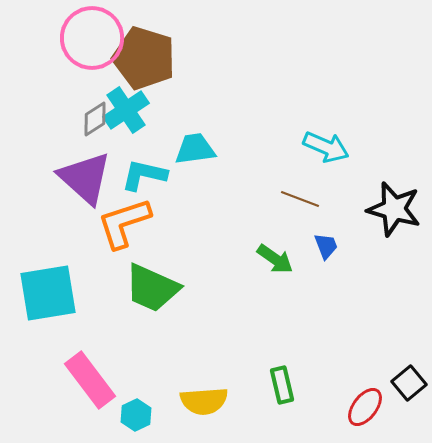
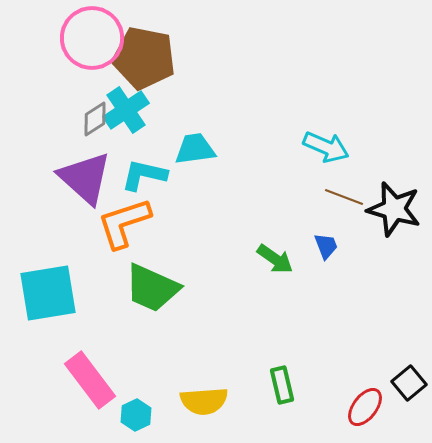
brown pentagon: rotated 6 degrees counterclockwise
brown line: moved 44 px right, 2 px up
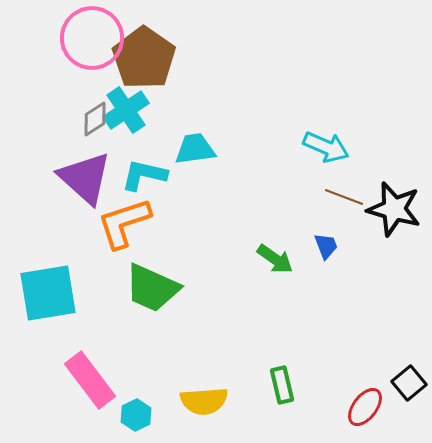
brown pentagon: rotated 24 degrees clockwise
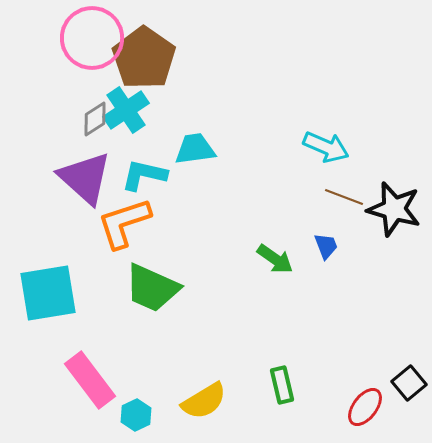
yellow semicircle: rotated 27 degrees counterclockwise
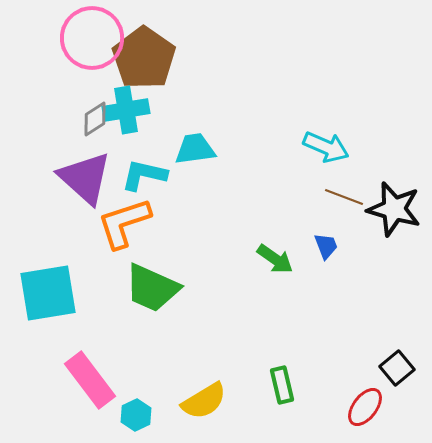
cyan cross: rotated 24 degrees clockwise
black square: moved 12 px left, 15 px up
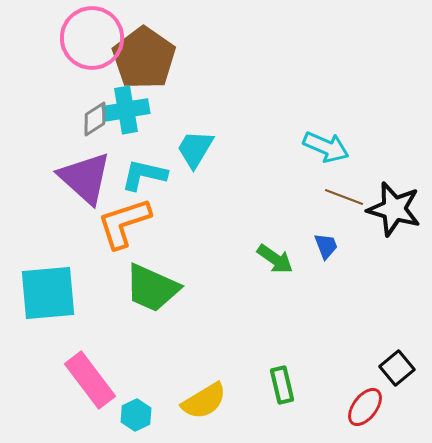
cyan trapezoid: rotated 51 degrees counterclockwise
cyan square: rotated 4 degrees clockwise
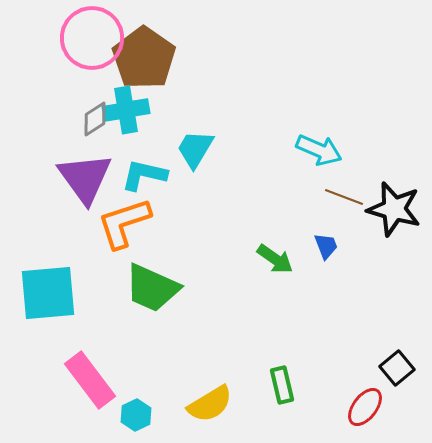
cyan arrow: moved 7 px left, 3 px down
purple triangle: rotated 12 degrees clockwise
yellow semicircle: moved 6 px right, 3 px down
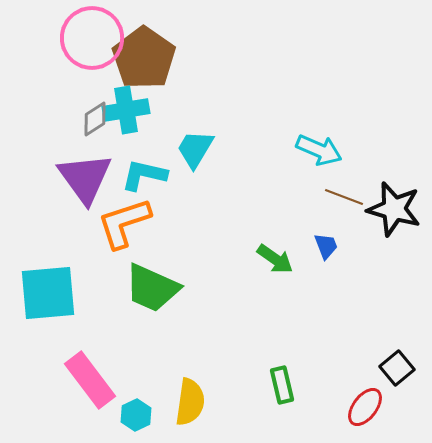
yellow semicircle: moved 20 px left, 2 px up; rotated 51 degrees counterclockwise
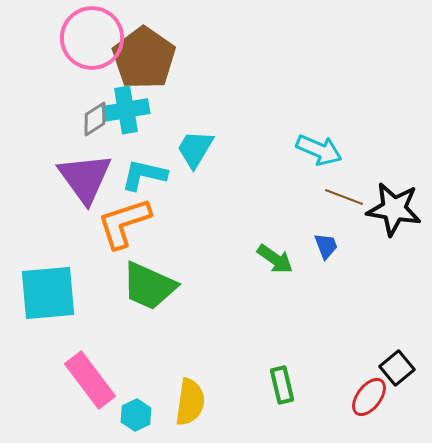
black star: rotated 6 degrees counterclockwise
green trapezoid: moved 3 px left, 2 px up
red ellipse: moved 4 px right, 10 px up
